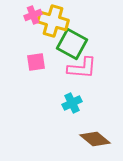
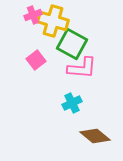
pink square: moved 2 px up; rotated 30 degrees counterclockwise
brown diamond: moved 3 px up
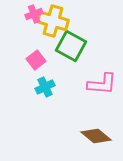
pink cross: moved 1 px right, 1 px up
green square: moved 1 px left, 2 px down
pink L-shape: moved 20 px right, 16 px down
cyan cross: moved 27 px left, 16 px up
brown diamond: moved 1 px right
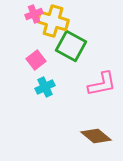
pink L-shape: rotated 16 degrees counterclockwise
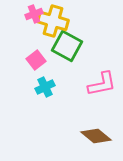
green square: moved 4 px left
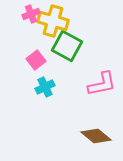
pink cross: moved 3 px left
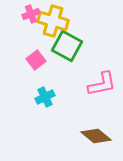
cyan cross: moved 10 px down
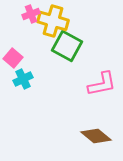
pink square: moved 23 px left, 2 px up; rotated 12 degrees counterclockwise
cyan cross: moved 22 px left, 18 px up
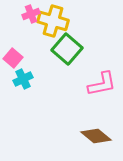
green square: moved 3 px down; rotated 12 degrees clockwise
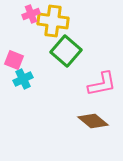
yellow cross: rotated 8 degrees counterclockwise
green square: moved 1 px left, 2 px down
pink square: moved 1 px right, 2 px down; rotated 18 degrees counterclockwise
brown diamond: moved 3 px left, 15 px up
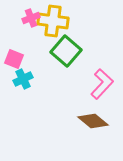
pink cross: moved 4 px down
pink square: moved 1 px up
pink L-shape: rotated 36 degrees counterclockwise
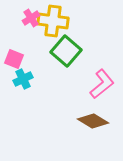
pink cross: rotated 12 degrees counterclockwise
pink L-shape: rotated 8 degrees clockwise
brown diamond: rotated 8 degrees counterclockwise
